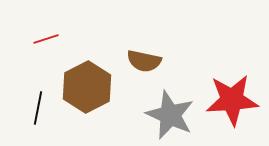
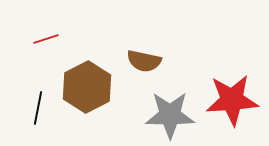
gray star: rotated 24 degrees counterclockwise
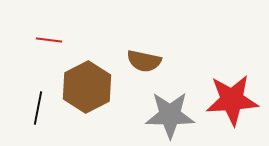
red line: moved 3 px right, 1 px down; rotated 25 degrees clockwise
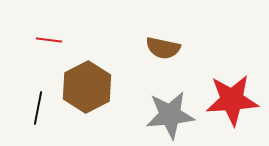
brown semicircle: moved 19 px right, 13 px up
gray star: rotated 6 degrees counterclockwise
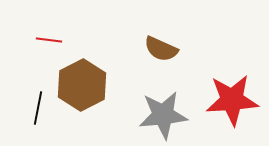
brown semicircle: moved 2 px left, 1 px down; rotated 12 degrees clockwise
brown hexagon: moved 5 px left, 2 px up
gray star: moved 7 px left
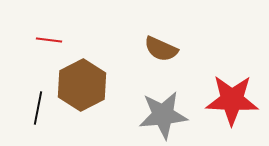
red star: rotated 6 degrees clockwise
